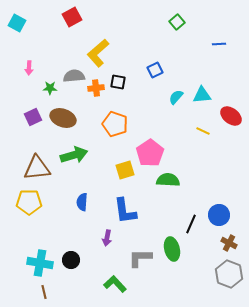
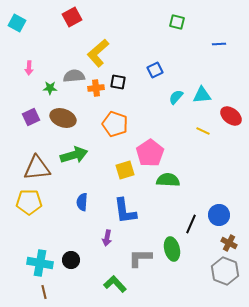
green square: rotated 35 degrees counterclockwise
purple square: moved 2 px left
gray hexagon: moved 4 px left, 3 px up
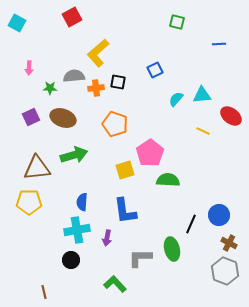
cyan semicircle: moved 2 px down
cyan cross: moved 37 px right, 33 px up; rotated 20 degrees counterclockwise
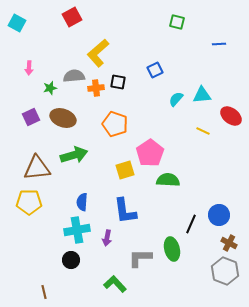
green star: rotated 16 degrees counterclockwise
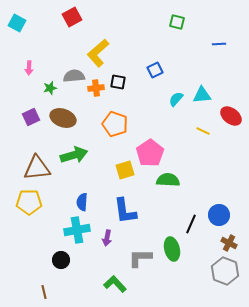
black circle: moved 10 px left
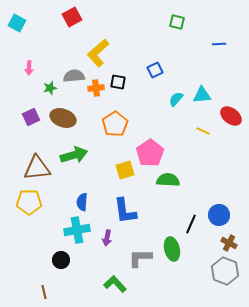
orange pentagon: rotated 20 degrees clockwise
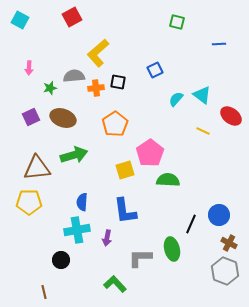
cyan square: moved 3 px right, 3 px up
cyan triangle: rotated 42 degrees clockwise
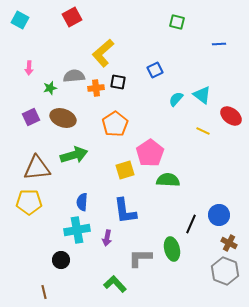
yellow L-shape: moved 5 px right
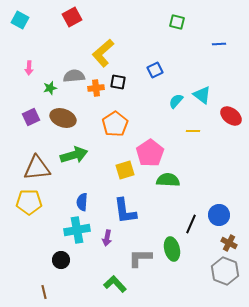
cyan semicircle: moved 2 px down
yellow line: moved 10 px left; rotated 24 degrees counterclockwise
